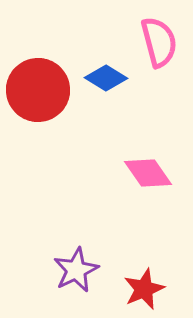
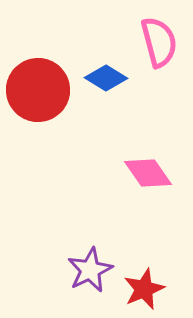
purple star: moved 14 px right
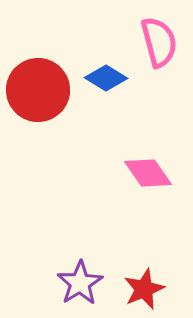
purple star: moved 10 px left, 13 px down; rotated 6 degrees counterclockwise
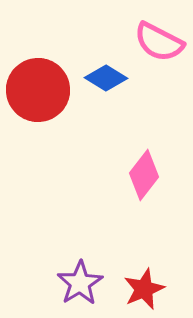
pink semicircle: rotated 132 degrees clockwise
pink diamond: moved 4 px left, 2 px down; rotated 72 degrees clockwise
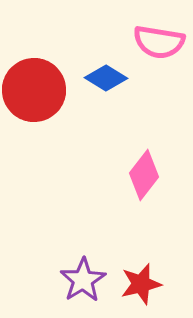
pink semicircle: rotated 18 degrees counterclockwise
red circle: moved 4 px left
purple star: moved 3 px right, 3 px up
red star: moved 3 px left, 5 px up; rotated 9 degrees clockwise
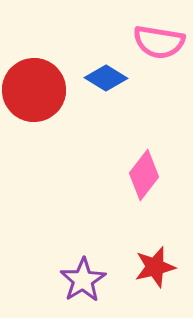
red star: moved 14 px right, 17 px up
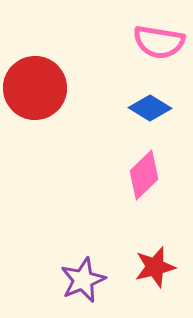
blue diamond: moved 44 px right, 30 px down
red circle: moved 1 px right, 2 px up
pink diamond: rotated 9 degrees clockwise
purple star: rotated 9 degrees clockwise
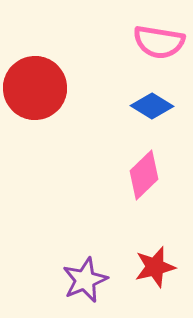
blue diamond: moved 2 px right, 2 px up
purple star: moved 2 px right
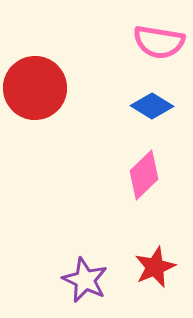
red star: rotated 9 degrees counterclockwise
purple star: rotated 24 degrees counterclockwise
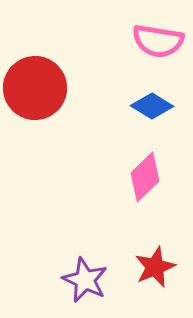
pink semicircle: moved 1 px left, 1 px up
pink diamond: moved 1 px right, 2 px down
